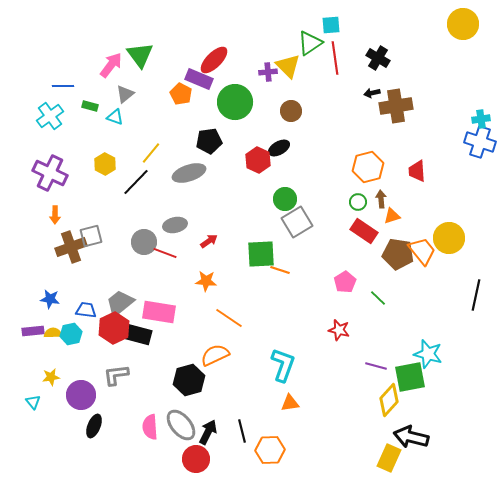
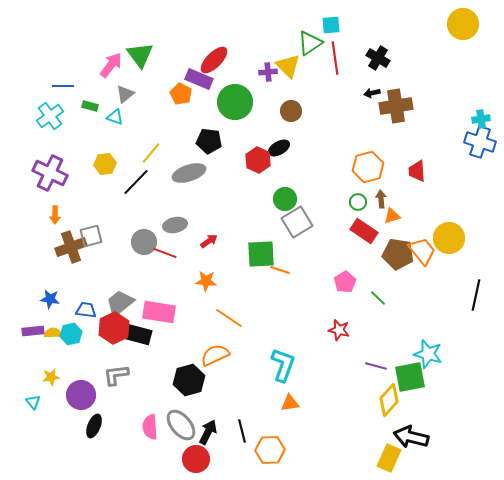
black pentagon at (209, 141): rotated 15 degrees clockwise
yellow hexagon at (105, 164): rotated 25 degrees clockwise
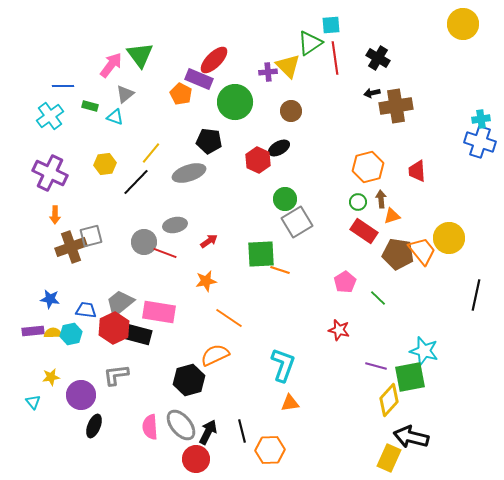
orange star at (206, 281): rotated 15 degrees counterclockwise
cyan star at (428, 354): moved 4 px left, 3 px up
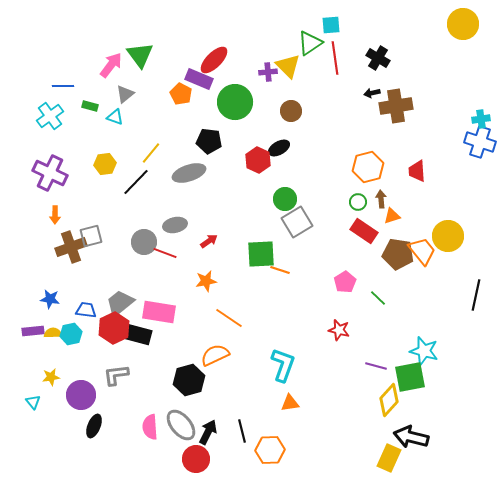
yellow circle at (449, 238): moved 1 px left, 2 px up
